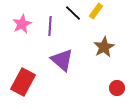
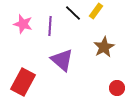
pink star: moved 1 px right; rotated 30 degrees counterclockwise
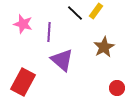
black line: moved 2 px right
purple line: moved 1 px left, 6 px down
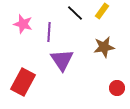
yellow rectangle: moved 6 px right
brown star: rotated 20 degrees clockwise
purple triangle: rotated 15 degrees clockwise
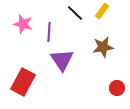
brown star: moved 1 px left
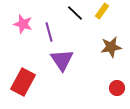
purple line: rotated 18 degrees counterclockwise
brown star: moved 8 px right
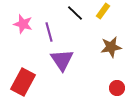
yellow rectangle: moved 1 px right
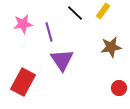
pink star: rotated 24 degrees counterclockwise
red circle: moved 2 px right
